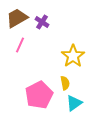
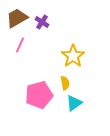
pink pentagon: rotated 12 degrees clockwise
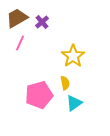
purple cross: rotated 16 degrees clockwise
pink line: moved 2 px up
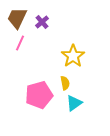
brown trapezoid: rotated 35 degrees counterclockwise
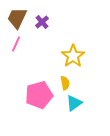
pink line: moved 4 px left, 1 px down
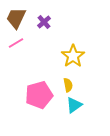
brown trapezoid: moved 1 px left
purple cross: moved 2 px right
pink line: moved 1 px up; rotated 35 degrees clockwise
yellow semicircle: moved 3 px right, 2 px down
cyan triangle: moved 2 px down
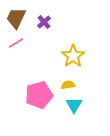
yellow semicircle: rotated 88 degrees counterclockwise
cyan triangle: rotated 24 degrees counterclockwise
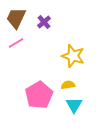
yellow star: rotated 20 degrees counterclockwise
pink pentagon: rotated 16 degrees counterclockwise
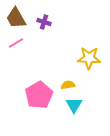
brown trapezoid: rotated 55 degrees counterclockwise
purple cross: rotated 32 degrees counterclockwise
yellow star: moved 16 px right, 2 px down; rotated 15 degrees counterclockwise
